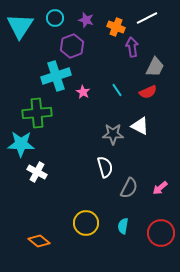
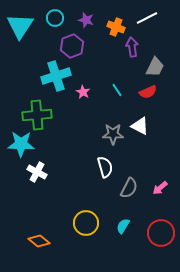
green cross: moved 2 px down
cyan semicircle: rotated 21 degrees clockwise
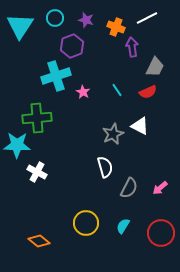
green cross: moved 3 px down
gray star: rotated 25 degrees counterclockwise
cyan star: moved 4 px left, 1 px down
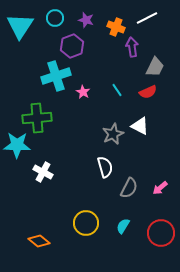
white cross: moved 6 px right
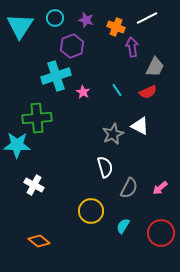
white cross: moved 9 px left, 13 px down
yellow circle: moved 5 px right, 12 px up
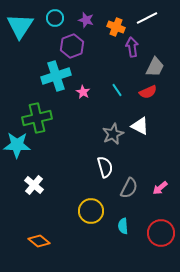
green cross: rotated 8 degrees counterclockwise
white cross: rotated 12 degrees clockwise
cyan semicircle: rotated 35 degrees counterclockwise
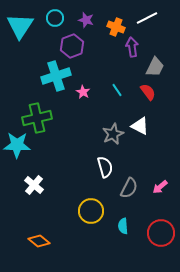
red semicircle: rotated 102 degrees counterclockwise
pink arrow: moved 1 px up
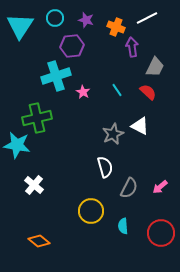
purple hexagon: rotated 15 degrees clockwise
red semicircle: rotated 12 degrees counterclockwise
cyan star: rotated 8 degrees clockwise
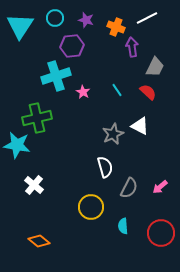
yellow circle: moved 4 px up
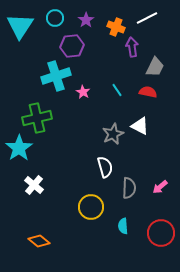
purple star: rotated 21 degrees clockwise
red semicircle: rotated 30 degrees counterclockwise
cyan star: moved 2 px right, 3 px down; rotated 28 degrees clockwise
gray semicircle: rotated 25 degrees counterclockwise
